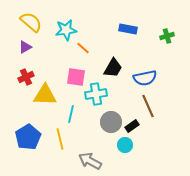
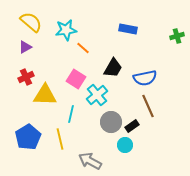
green cross: moved 10 px right
pink square: moved 2 px down; rotated 24 degrees clockwise
cyan cross: moved 1 px right, 1 px down; rotated 30 degrees counterclockwise
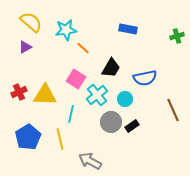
black trapezoid: moved 2 px left
red cross: moved 7 px left, 15 px down
brown line: moved 25 px right, 4 px down
cyan circle: moved 46 px up
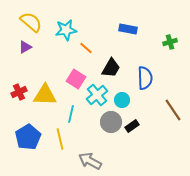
green cross: moved 7 px left, 6 px down
orange line: moved 3 px right
blue semicircle: rotated 80 degrees counterclockwise
cyan circle: moved 3 px left, 1 px down
brown line: rotated 10 degrees counterclockwise
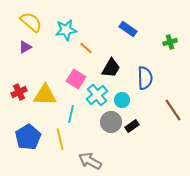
blue rectangle: rotated 24 degrees clockwise
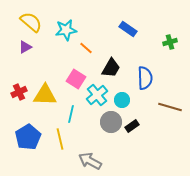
brown line: moved 3 px left, 3 px up; rotated 40 degrees counterclockwise
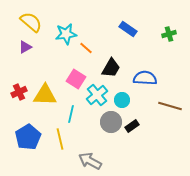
cyan star: moved 4 px down
green cross: moved 1 px left, 8 px up
blue semicircle: rotated 85 degrees counterclockwise
brown line: moved 1 px up
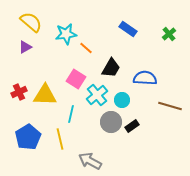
green cross: rotated 24 degrees counterclockwise
